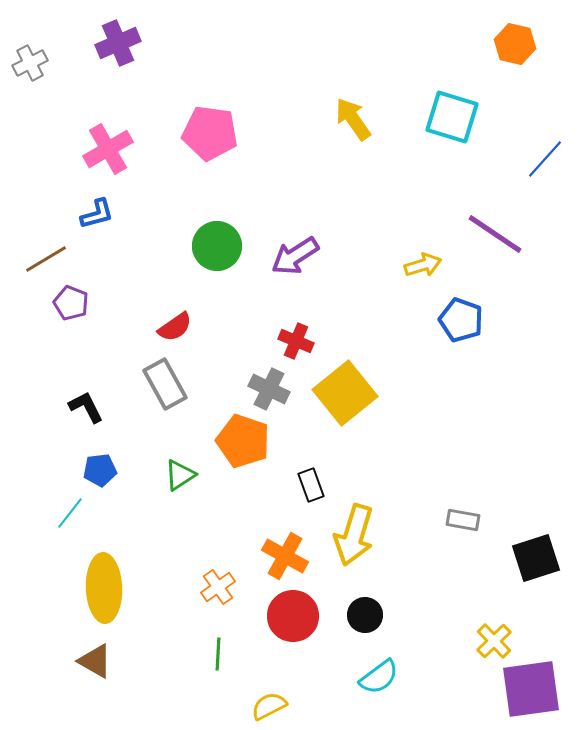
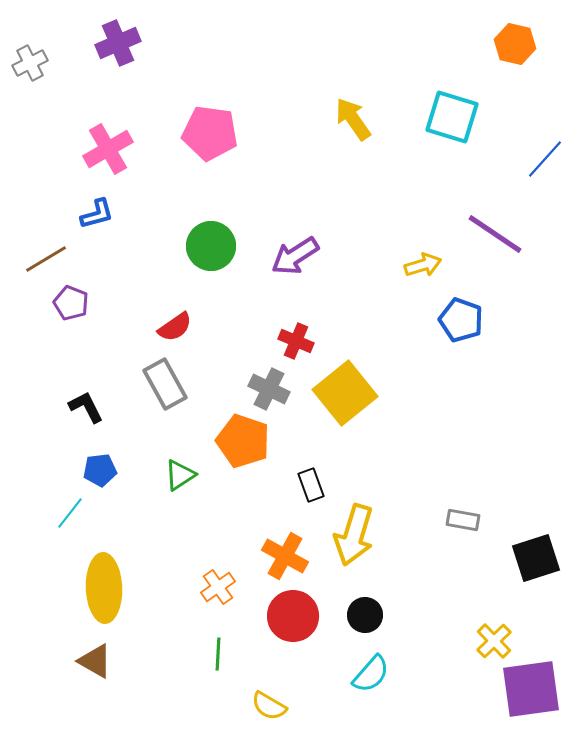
green circle at (217, 246): moved 6 px left
cyan semicircle at (379, 677): moved 8 px left, 3 px up; rotated 12 degrees counterclockwise
yellow semicircle at (269, 706): rotated 123 degrees counterclockwise
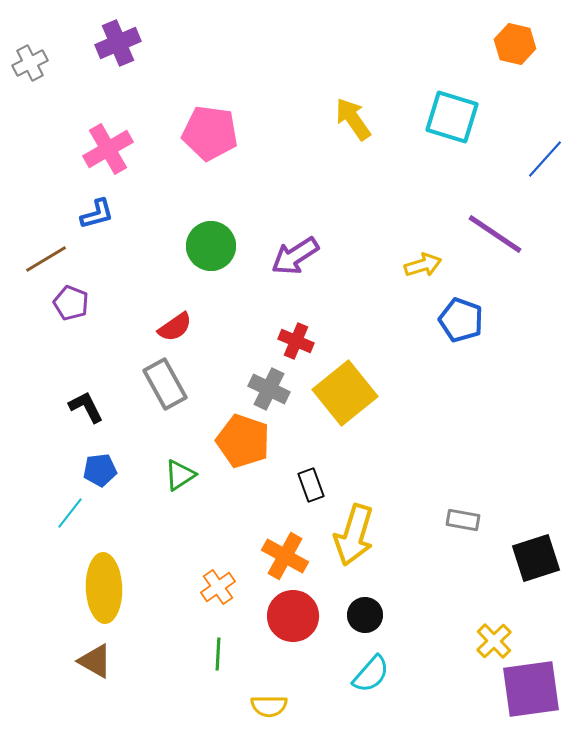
yellow semicircle at (269, 706): rotated 30 degrees counterclockwise
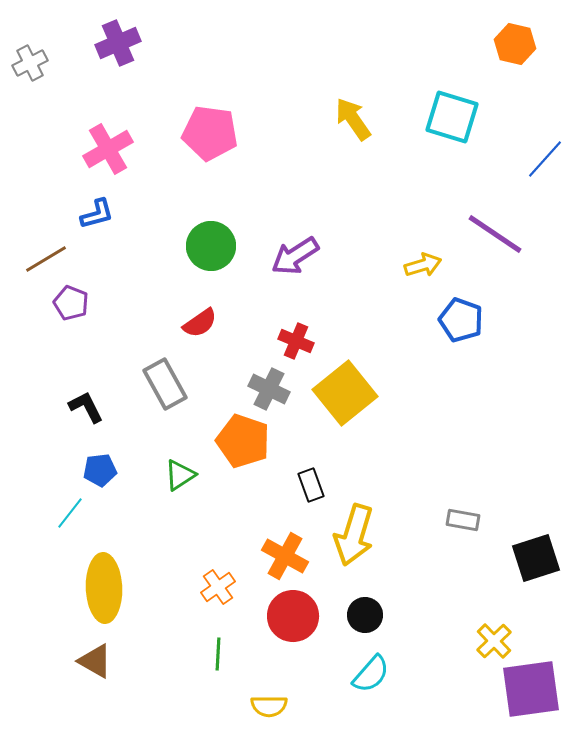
red semicircle at (175, 327): moved 25 px right, 4 px up
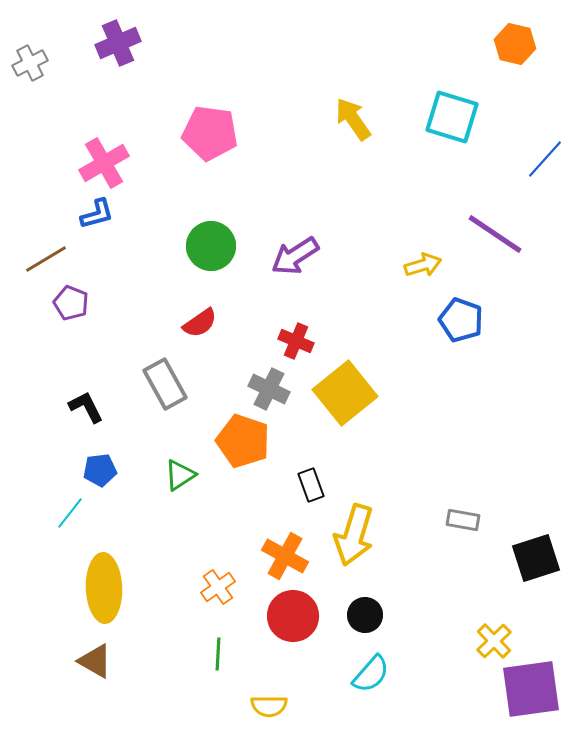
pink cross at (108, 149): moved 4 px left, 14 px down
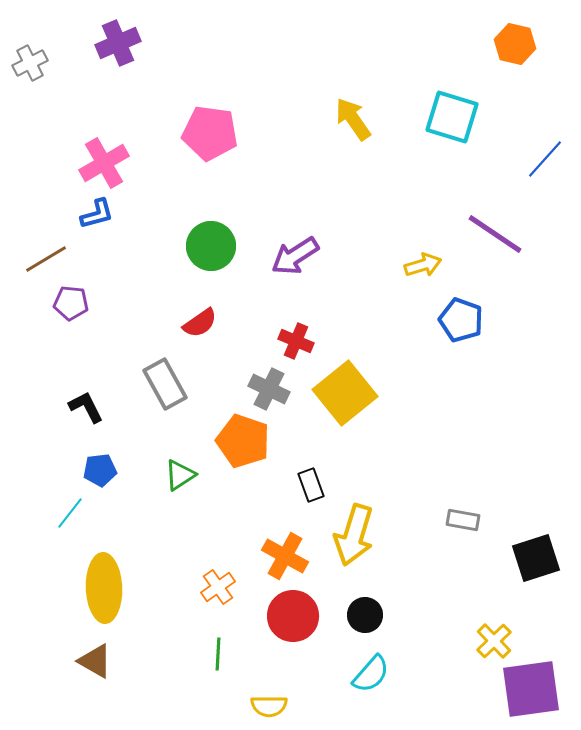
purple pentagon at (71, 303): rotated 16 degrees counterclockwise
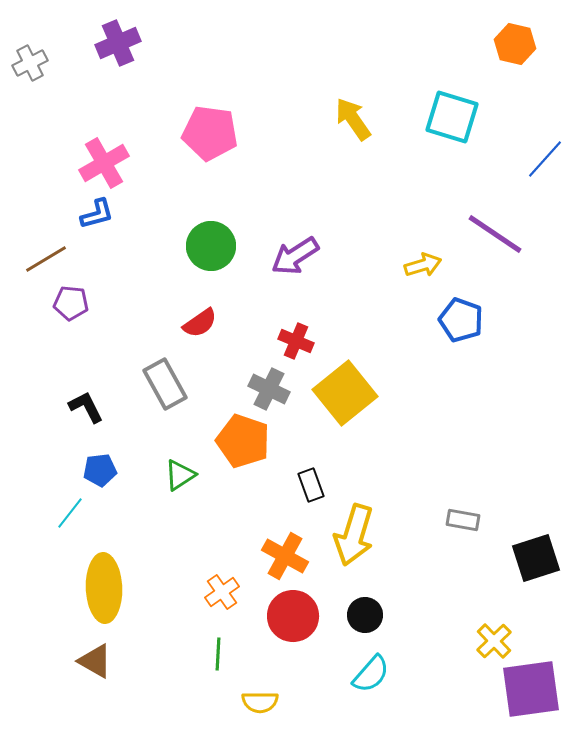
orange cross at (218, 587): moved 4 px right, 5 px down
yellow semicircle at (269, 706): moved 9 px left, 4 px up
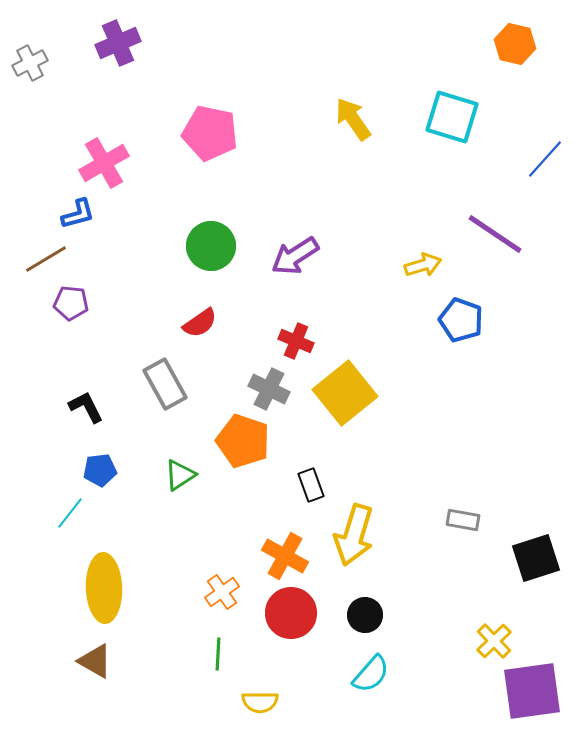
pink pentagon at (210, 133): rotated 4 degrees clockwise
blue L-shape at (97, 214): moved 19 px left
red circle at (293, 616): moved 2 px left, 3 px up
purple square at (531, 689): moved 1 px right, 2 px down
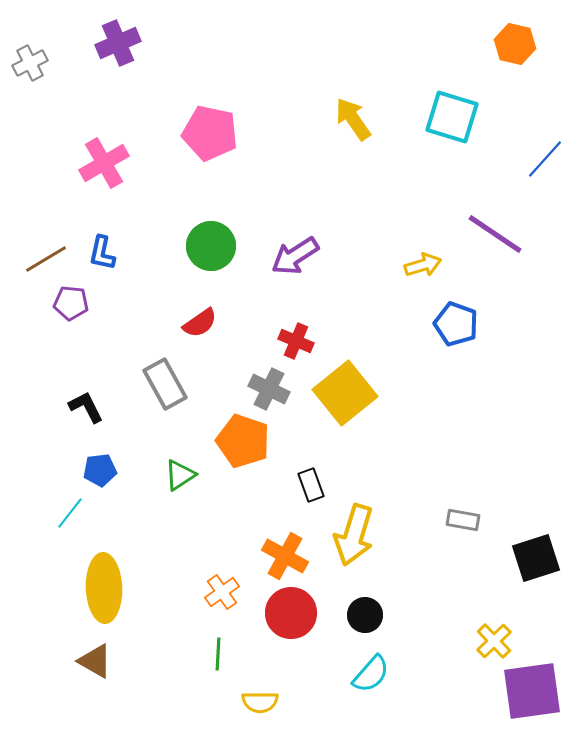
blue L-shape at (78, 214): moved 24 px right, 39 px down; rotated 117 degrees clockwise
blue pentagon at (461, 320): moved 5 px left, 4 px down
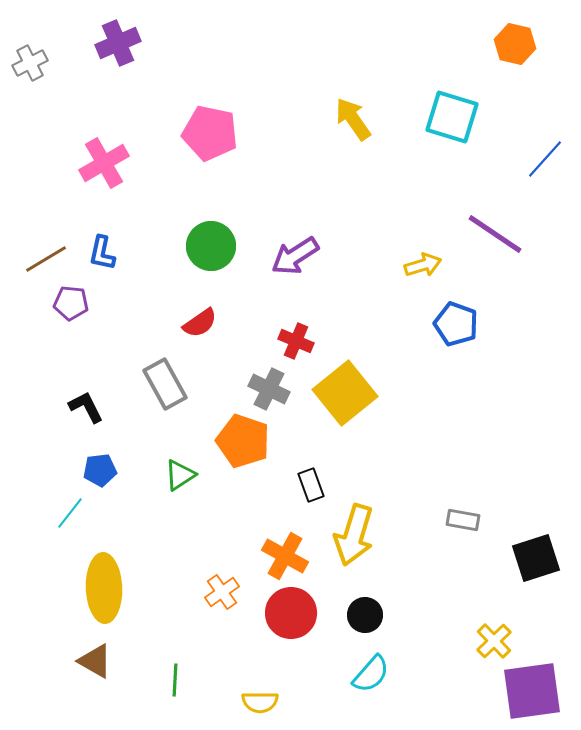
green line at (218, 654): moved 43 px left, 26 px down
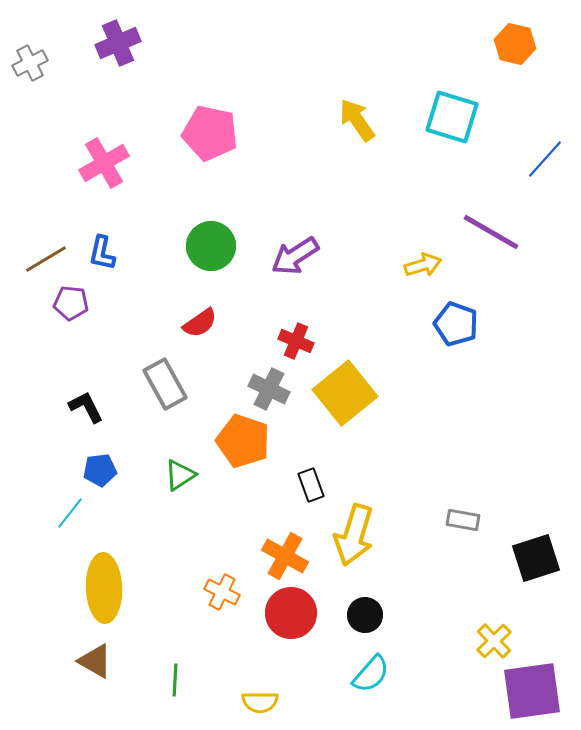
yellow arrow at (353, 119): moved 4 px right, 1 px down
purple line at (495, 234): moved 4 px left, 2 px up; rotated 4 degrees counterclockwise
orange cross at (222, 592): rotated 28 degrees counterclockwise
